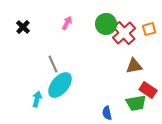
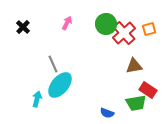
blue semicircle: rotated 56 degrees counterclockwise
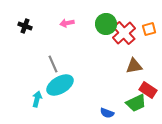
pink arrow: rotated 128 degrees counterclockwise
black cross: moved 2 px right, 1 px up; rotated 24 degrees counterclockwise
cyan ellipse: rotated 20 degrees clockwise
green trapezoid: rotated 15 degrees counterclockwise
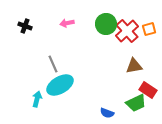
red cross: moved 3 px right, 2 px up
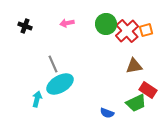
orange square: moved 3 px left, 1 px down
cyan ellipse: moved 1 px up
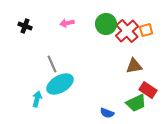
gray line: moved 1 px left
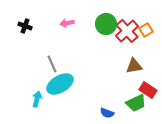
orange square: rotated 16 degrees counterclockwise
